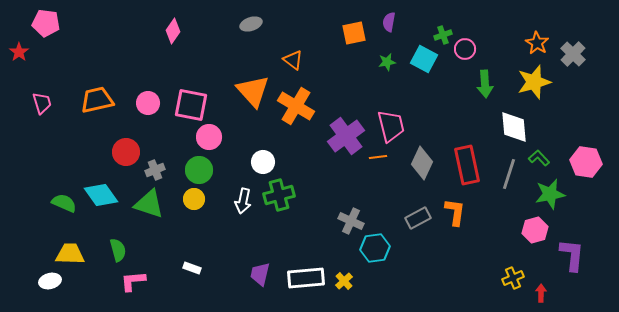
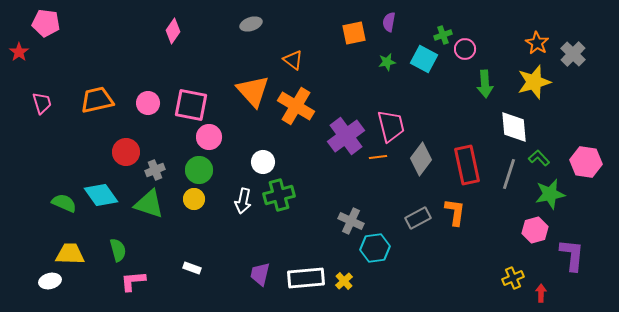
gray diamond at (422, 163): moved 1 px left, 4 px up; rotated 12 degrees clockwise
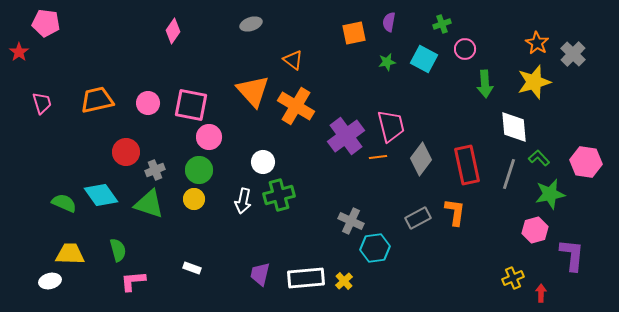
green cross at (443, 35): moved 1 px left, 11 px up
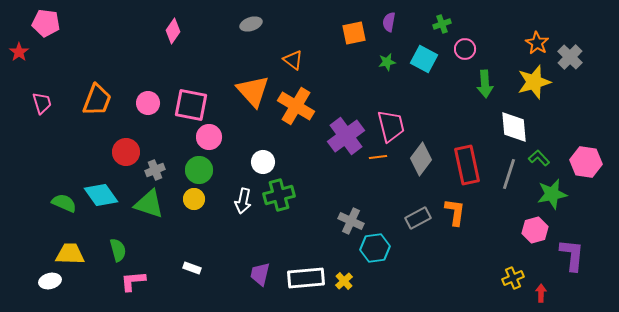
gray cross at (573, 54): moved 3 px left, 3 px down
orange trapezoid at (97, 100): rotated 124 degrees clockwise
green star at (550, 194): moved 2 px right
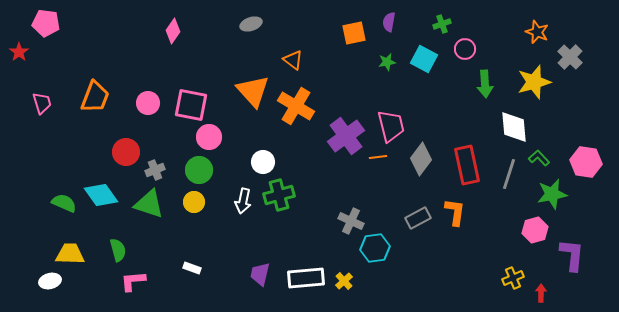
orange star at (537, 43): moved 11 px up; rotated 10 degrees counterclockwise
orange trapezoid at (97, 100): moved 2 px left, 3 px up
yellow circle at (194, 199): moved 3 px down
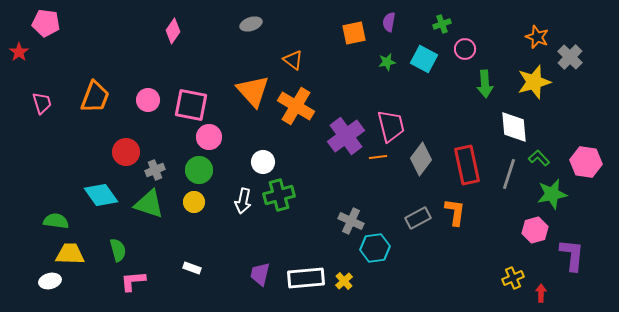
orange star at (537, 32): moved 5 px down
pink circle at (148, 103): moved 3 px up
green semicircle at (64, 203): moved 8 px left, 18 px down; rotated 15 degrees counterclockwise
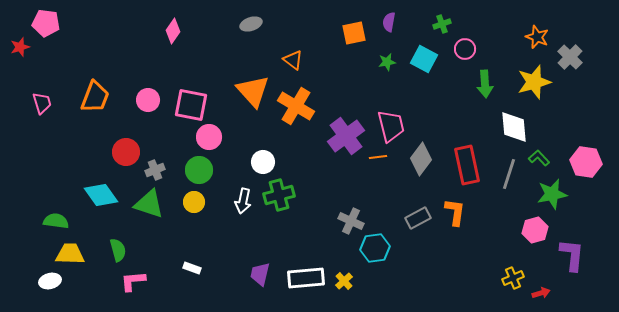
red star at (19, 52): moved 1 px right, 5 px up; rotated 18 degrees clockwise
red arrow at (541, 293): rotated 72 degrees clockwise
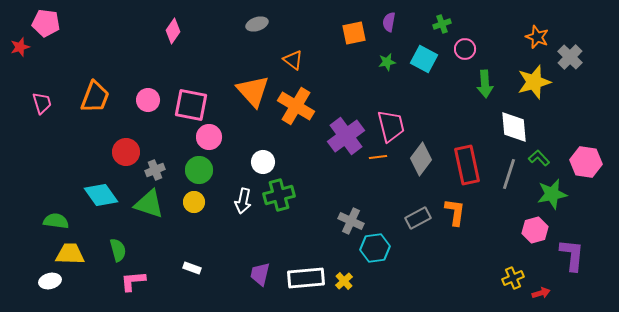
gray ellipse at (251, 24): moved 6 px right
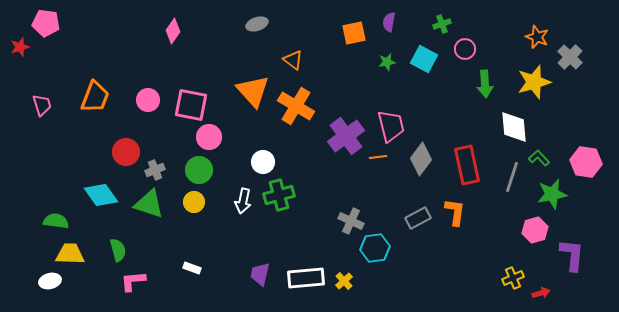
pink trapezoid at (42, 103): moved 2 px down
gray line at (509, 174): moved 3 px right, 3 px down
